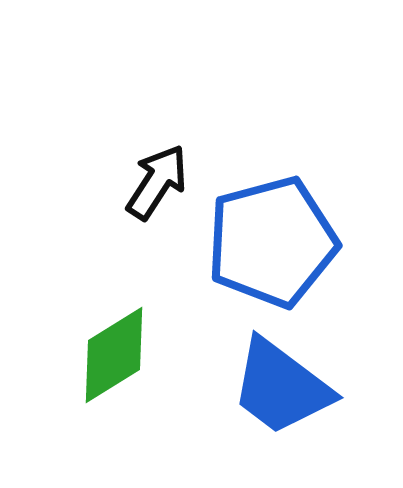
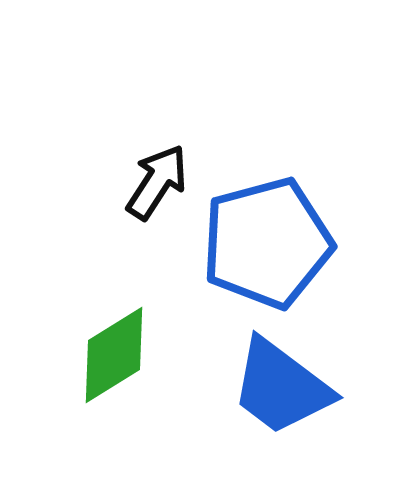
blue pentagon: moved 5 px left, 1 px down
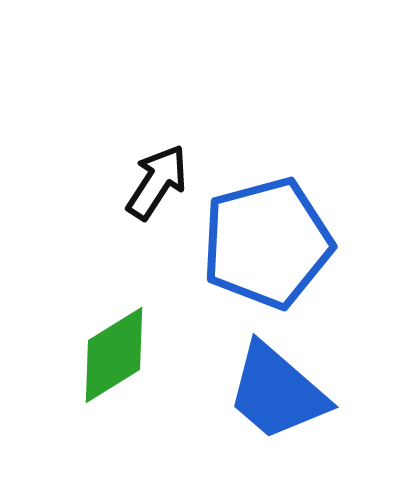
blue trapezoid: moved 4 px left, 5 px down; rotated 4 degrees clockwise
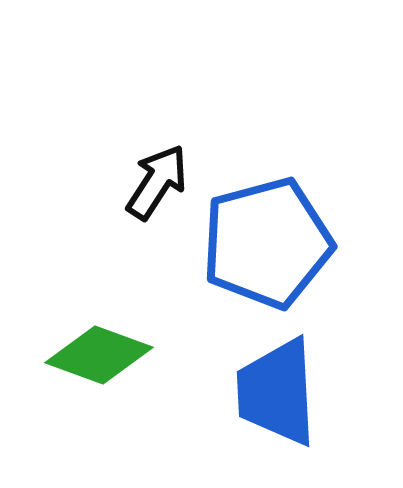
green diamond: moved 15 px left; rotated 52 degrees clockwise
blue trapezoid: rotated 46 degrees clockwise
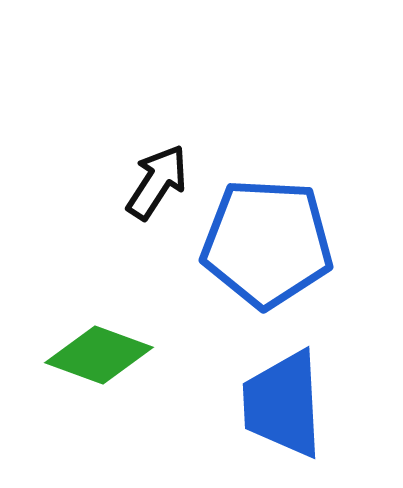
blue pentagon: rotated 18 degrees clockwise
blue trapezoid: moved 6 px right, 12 px down
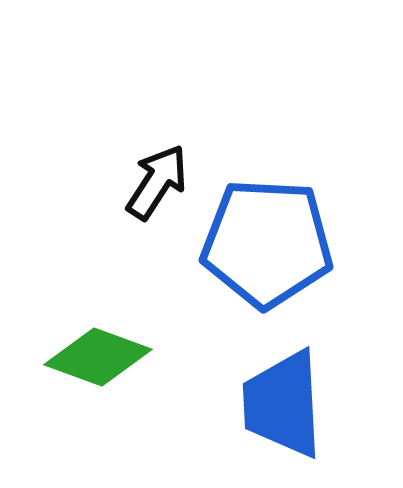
green diamond: moved 1 px left, 2 px down
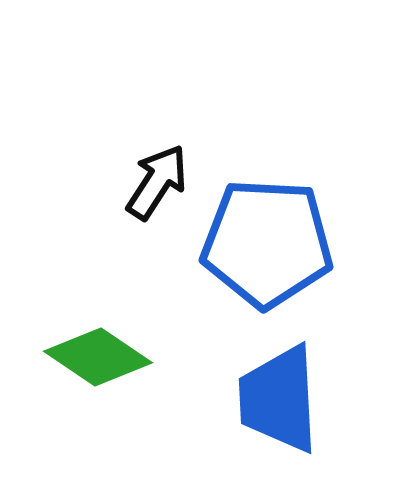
green diamond: rotated 14 degrees clockwise
blue trapezoid: moved 4 px left, 5 px up
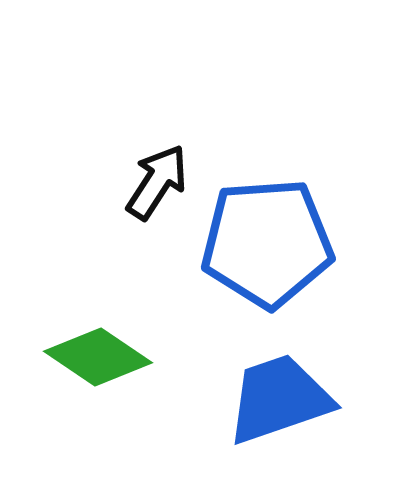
blue pentagon: rotated 7 degrees counterclockwise
blue trapezoid: rotated 74 degrees clockwise
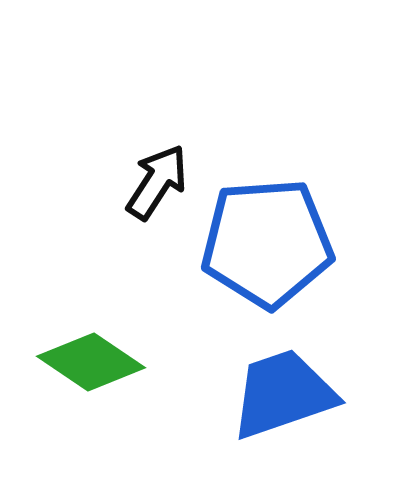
green diamond: moved 7 px left, 5 px down
blue trapezoid: moved 4 px right, 5 px up
